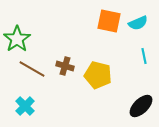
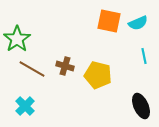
black ellipse: rotated 70 degrees counterclockwise
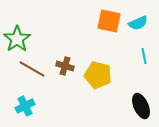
cyan cross: rotated 18 degrees clockwise
